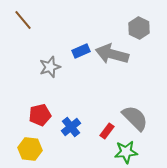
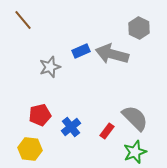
green star: moved 9 px right; rotated 15 degrees counterclockwise
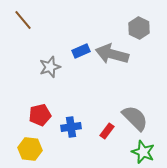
blue cross: rotated 30 degrees clockwise
green star: moved 8 px right; rotated 30 degrees counterclockwise
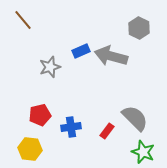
gray arrow: moved 1 px left, 2 px down
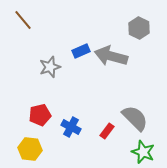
blue cross: rotated 36 degrees clockwise
